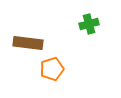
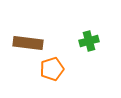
green cross: moved 17 px down
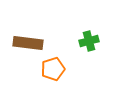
orange pentagon: moved 1 px right
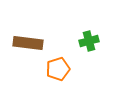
orange pentagon: moved 5 px right
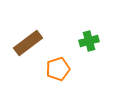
brown rectangle: rotated 44 degrees counterclockwise
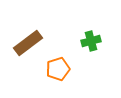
green cross: moved 2 px right
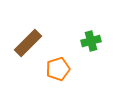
brown rectangle: rotated 8 degrees counterclockwise
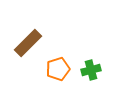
green cross: moved 29 px down
